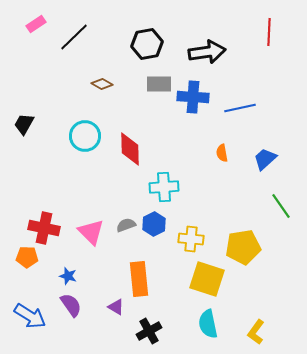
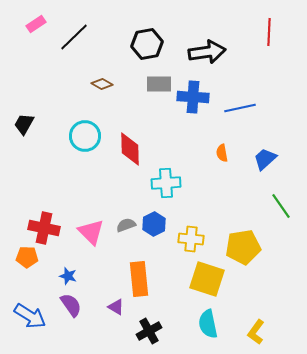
cyan cross: moved 2 px right, 4 px up
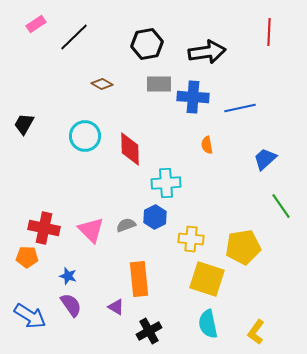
orange semicircle: moved 15 px left, 8 px up
blue hexagon: moved 1 px right, 7 px up
pink triangle: moved 2 px up
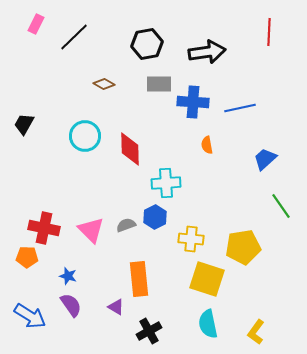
pink rectangle: rotated 30 degrees counterclockwise
brown diamond: moved 2 px right
blue cross: moved 5 px down
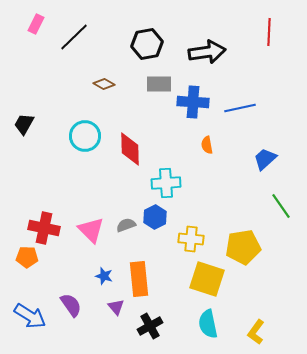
blue star: moved 36 px right
purple triangle: rotated 18 degrees clockwise
black cross: moved 1 px right, 5 px up
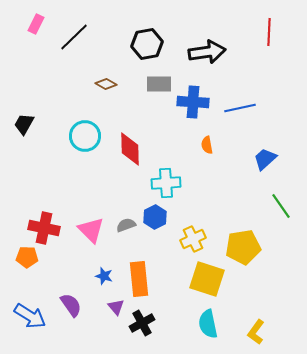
brown diamond: moved 2 px right
yellow cross: moved 2 px right; rotated 30 degrees counterclockwise
black cross: moved 8 px left, 3 px up
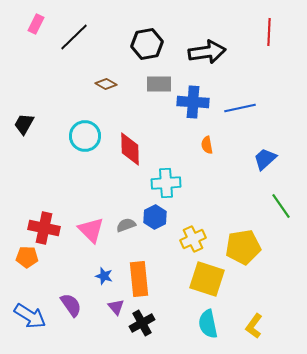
yellow L-shape: moved 2 px left, 6 px up
